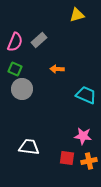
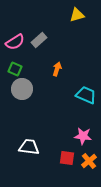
pink semicircle: rotated 36 degrees clockwise
orange arrow: rotated 104 degrees clockwise
orange cross: rotated 28 degrees counterclockwise
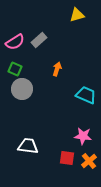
white trapezoid: moved 1 px left, 1 px up
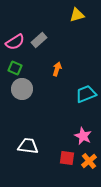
green square: moved 1 px up
cyan trapezoid: moved 1 px up; rotated 45 degrees counterclockwise
pink star: rotated 18 degrees clockwise
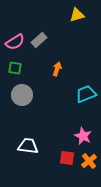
green square: rotated 16 degrees counterclockwise
gray circle: moved 6 px down
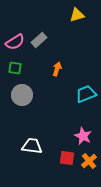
white trapezoid: moved 4 px right
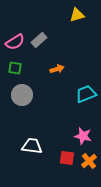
orange arrow: rotated 56 degrees clockwise
pink star: rotated 12 degrees counterclockwise
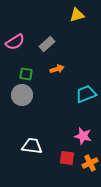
gray rectangle: moved 8 px right, 4 px down
green square: moved 11 px right, 6 px down
orange cross: moved 1 px right, 2 px down; rotated 14 degrees clockwise
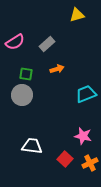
red square: moved 2 px left, 1 px down; rotated 35 degrees clockwise
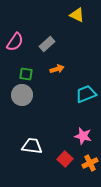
yellow triangle: rotated 42 degrees clockwise
pink semicircle: rotated 24 degrees counterclockwise
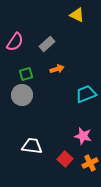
green square: rotated 24 degrees counterclockwise
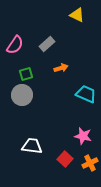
pink semicircle: moved 3 px down
orange arrow: moved 4 px right, 1 px up
cyan trapezoid: rotated 45 degrees clockwise
